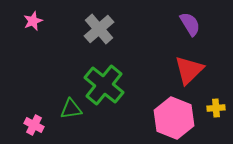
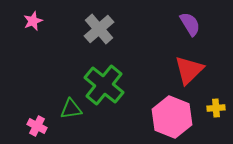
pink hexagon: moved 2 px left, 1 px up
pink cross: moved 3 px right, 1 px down
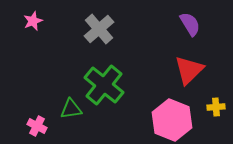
yellow cross: moved 1 px up
pink hexagon: moved 3 px down
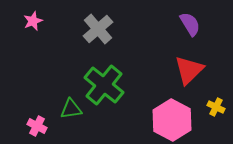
gray cross: moved 1 px left
yellow cross: rotated 30 degrees clockwise
pink hexagon: rotated 6 degrees clockwise
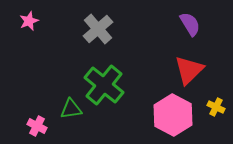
pink star: moved 4 px left
pink hexagon: moved 1 px right, 5 px up
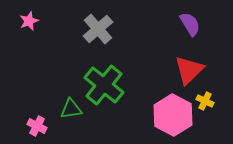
yellow cross: moved 11 px left, 6 px up
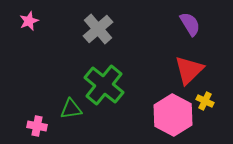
pink cross: rotated 18 degrees counterclockwise
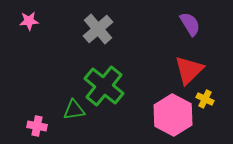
pink star: rotated 18 degrees clockwise
green cross: moved 1 px down
yellow cross: moved 2 px up
green triangle: moved 3 px right, 1 px down
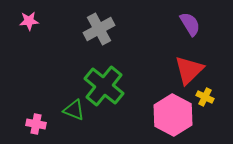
gray cross: moved 1 px right; rotated 12 degrees clockwise
yellow cross: moved 2 px up
green triangle: rotated 30 degrees clockwise
pink cross: moved 1 px left, 2 px up
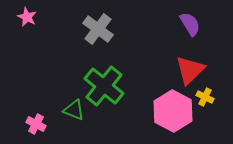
pink star: moved 2 px left, 4 px up; rotated 30 degrees clockwise
gray cross: moved 1 px left; rotated 24 degrees counterclockwise
red triangle: moved 1 px right
pink hexagon: moved 4 px up
pink cross: rotated 18 degrees clockwise
